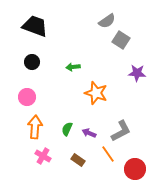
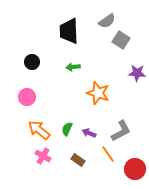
black trapezoid: moved 34 px right, 5 px down; rotated 112 degrees counterclockwise
orange star: moved 2 px right
orange arrow: moved 4 px right, 3 px down; rotated 55 degrees counterclockwise
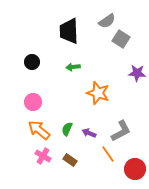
gray square: moved 1 px up
pink circle: moved 6 px right, 5 px down
brown rectangle: moved 8 px left
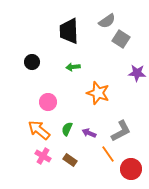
pink circle: moved 15 px right
red circle: moved 4 px left
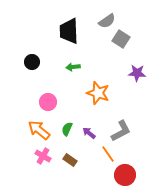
purple arrow: rotated 16 degrees clockwise
red circle: moved 6 px left, 6 px down
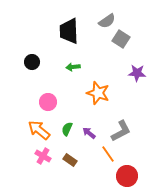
red circle: moved 2 px right, 1 px down
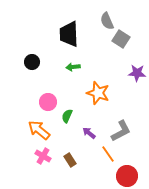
gray semicircle: rotated 102 degrees clockwise
black trapezoid: moved 3 px down
green semicircle: moved 13 px up
brown rectangle: rotated 24 degrees clockwise
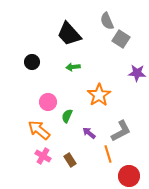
black trapezoid: rotated 40 degrees counterclockwise
orange star: moved 1 px right, 2 px down; rotated 20 degrees clockwise
orange line: rotated 18 degrees clockwise
red circle: moved 2 px right
